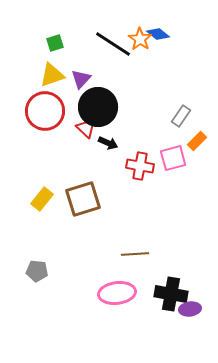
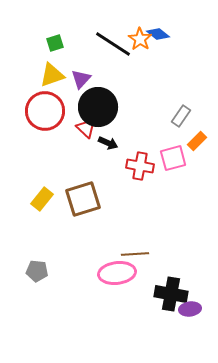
pink ellipse: moved 20 px up
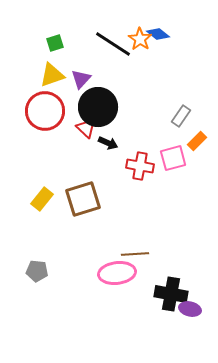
purple ellipse: rotated 20 degrees clockwise
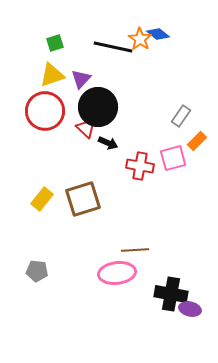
black line: moved 3 px down; rotated 21 degrees counterclockwise
brown line: moved 4 px up
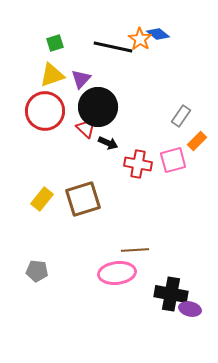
pink square: moved 2 px down
red cross: moved 2 px left, 2 px up
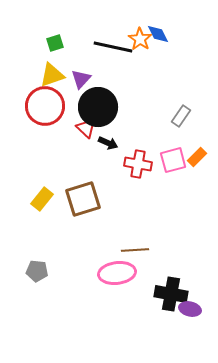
blue diamond: rotated 25 degrees clockwise
red circle: moved 5 px up
orange rectangle: moved 16 px down
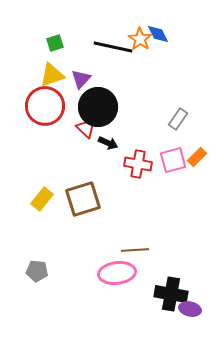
gray rectangle: moved 3 px left, 3 px down
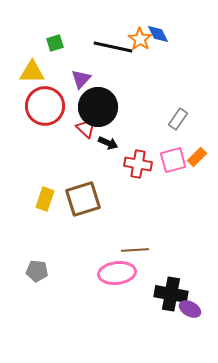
yellow triangle: moved 20 px left, 3 px up; rotated 20 degrees clockwise
yellow rectangle: moved 3 px right; rotated 20 degrees counterclockwise
purple ellipse: rotated 15 degrees clockwise
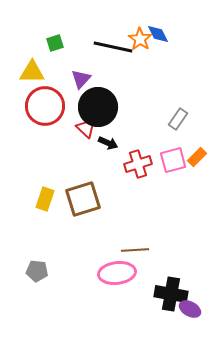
red cross: rotated 28 degrees counterclockwise
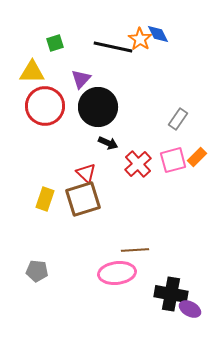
red triangle: moved 45 px down
red cross: rotated 24 degrees counterclockwise
